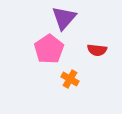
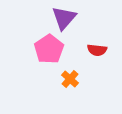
orange cross: rotated 12 degrees clockwise
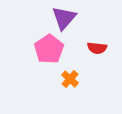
red semicircle: moved 2 px up
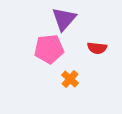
purple triangle: moved 1 px down
pink pentagon: rotated 28 degrees clockwise
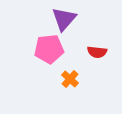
red semicircle: moved 4 px down
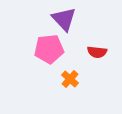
purple triangle: rotated 24 degrees counterclockwise
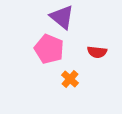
purple triangle: moved 2 px left, 2 px up; rotated 8 degrees counterclockwise
pink pentagon: rotated 28 degrees clockwise
